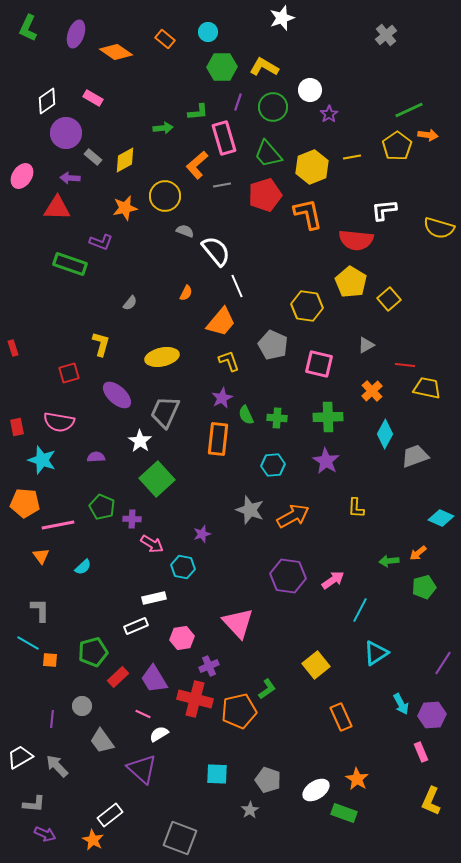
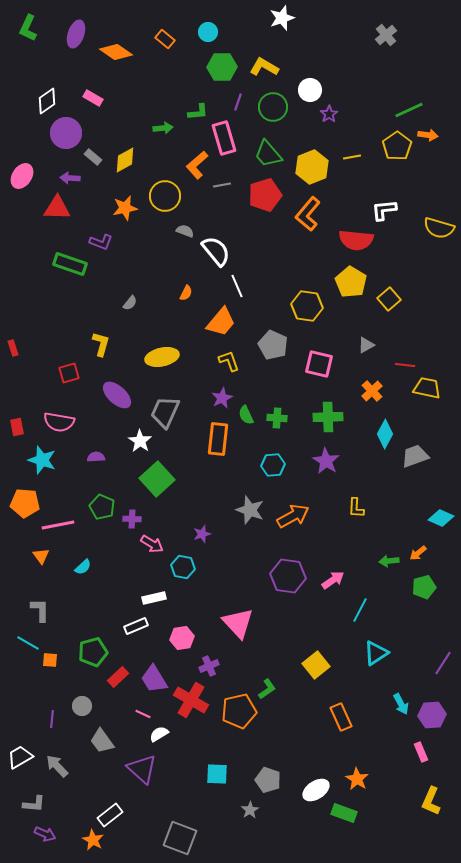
orange L-shape at (308, 214): rotated 128 degrees counterclockwise
red cross at (195, 699): moved 4 px left, 1 px down; rotated 16 degrees clockwise
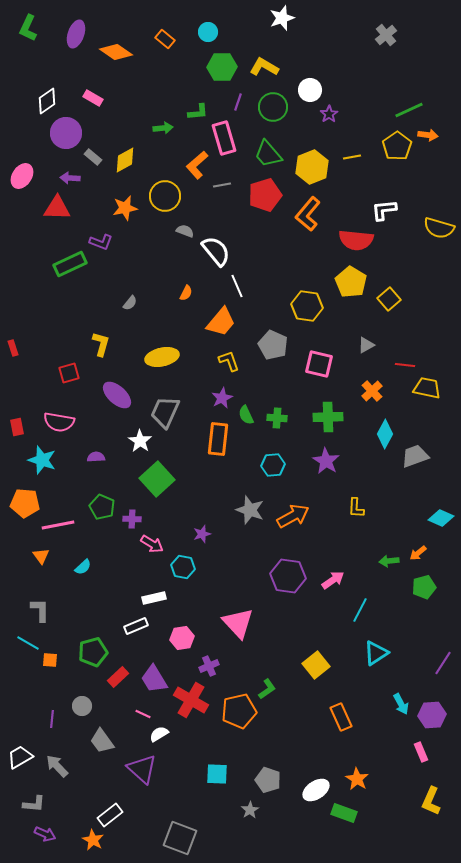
green rectangle at (70, 264): rotated 44 degrees counterclockwise
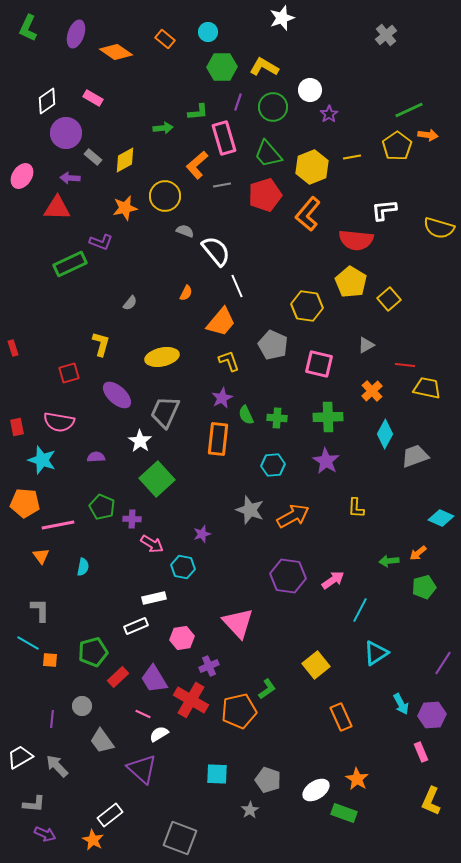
cyan semicircle at (83, 567): rotated 36 degrees counterclockwise
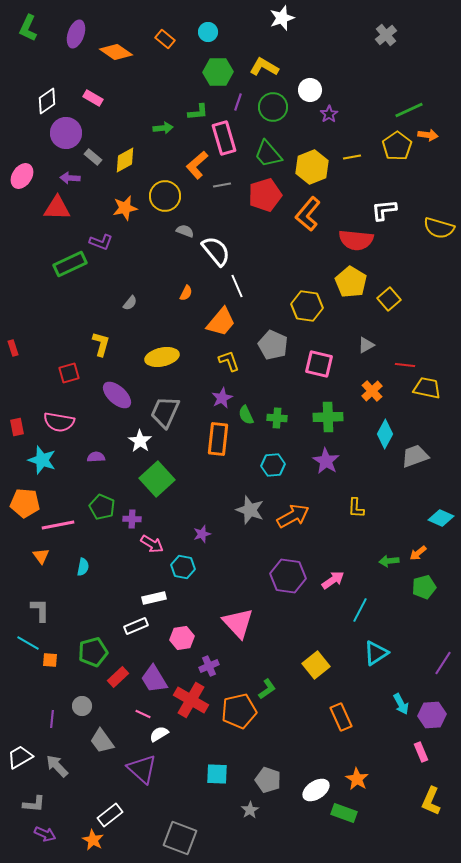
green hexagon at (222, 67): moved 4 px left, 5 px down
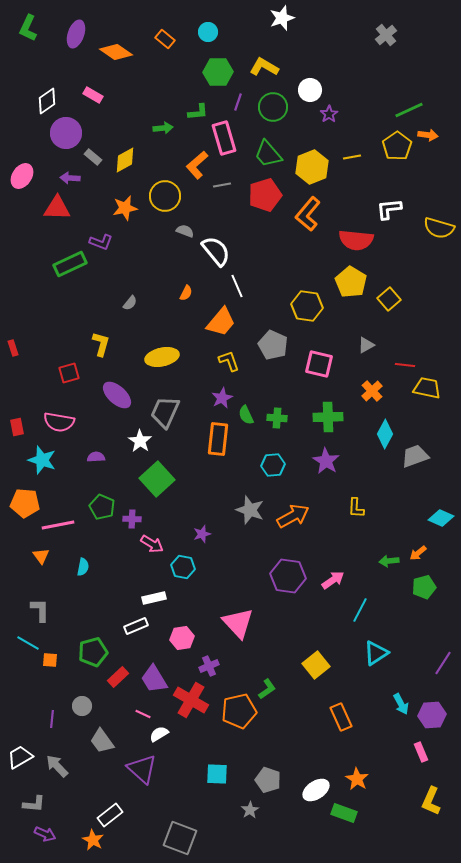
pink rectangle at (93, 98): moved 3 px up
white L-shape at (384, 210): moved 5 px right, 1 px up
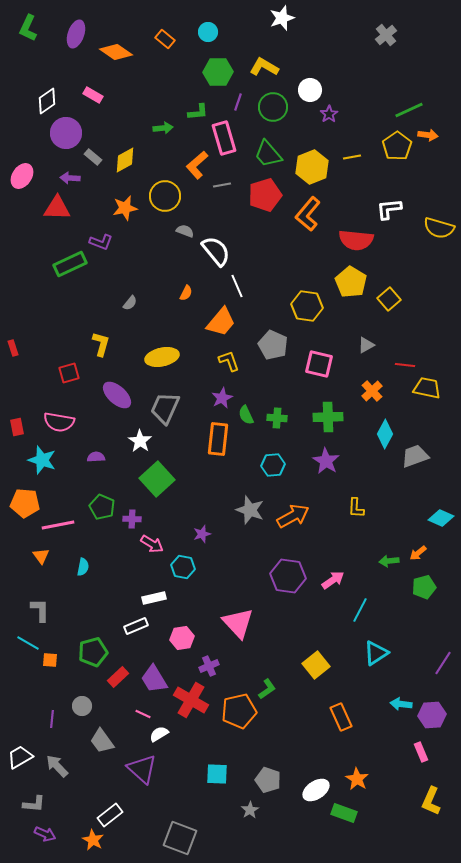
gray trapezoid at (165, 412): moved 4 px up
cyan arrow at (401, 704): rotated 125 degrees clockwise
